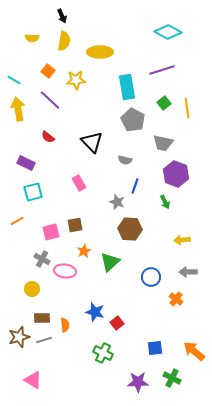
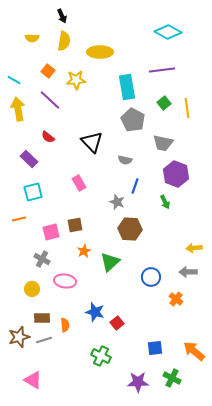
purple line at (162, 70): rotated 10 degrees clockwise
purple rectangle at (26, 163): moved 3 px right, 4 px up; rotated 18 degrees clockwise
orange line at (17, 221): moved 2 px right, 2 px up; rotated 16 degrees clockwise
yellow arrow at (182, 240): moved 12 px right, 8 px down
pink ellipse at (65, 271): moved 10 px down
green cross at (103, 353): moved 2 px left, 3 px down
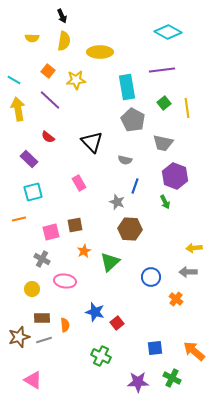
purple hexagon at (176, 174): moved 1 px left, 2 px down
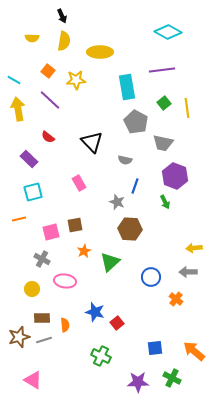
gray pentagon at (133, 120): moved 3 px right, 2 px down
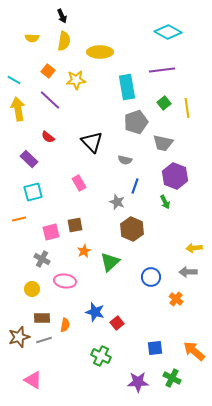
gray pentagon at (136, 122): rotated 25 degrees clockwise
brown hexagon at (130, 229): moved 2 px right; rotated 20 degrees clockwise
orange semicircle at (65, 325): rotated 16 degrees clockwise
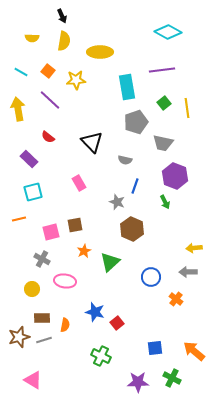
cyan line at (14, 80): moved 7 px right, 8 px up
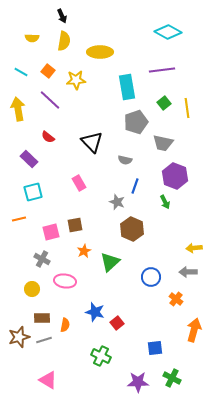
orange arrow at (194, 351): moved 21 px up; rotated 65 degrees clockwise
pink triangle at (33, 380): moved 15 px right
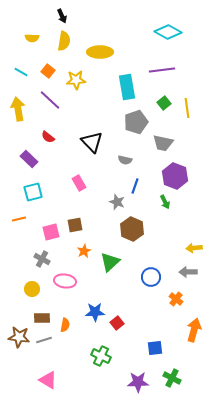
blue star at (95, 312): rotated 18 degrees counterclockwise
brown star at (19, 337): rotated 25 degrees clockwise
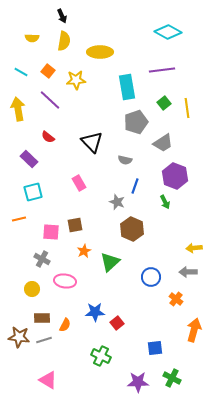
gray trapezoid at (163, 143): rotated 45 degrees counterclockwise
pink square at (51, 232): rotated 18 degrees clockwise
orange semicircle at (65, 325): rotated 16 degrees clockwise
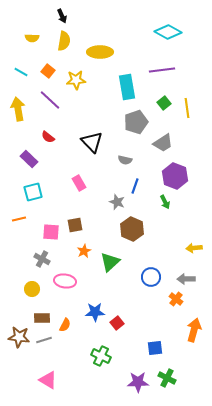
gray arrow at (188, 272): moved 2 px left, 7 px down
green cross at (172, 378): moved 5 px left
